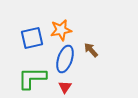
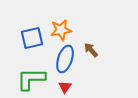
green L-shape: moved 1 px left, 1 px down
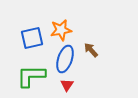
green L-shape: moved 3 px up
red triangle: moved 2 px right, 2 px up
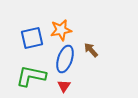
green L-shape: rotated 12 degrees clockwise
red triangle: moved 3 px left, 1 px down
